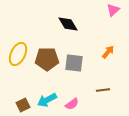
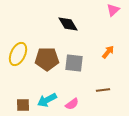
brown square: rotated 24 degrees clockwise
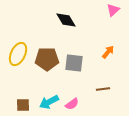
black diamond: moved 2 px left, 4 px up
brown line: moved 1 px up
cyan arrow: moved 2 px right, 2 px down
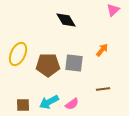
orange arrow: moved 6 px left, 2 px up
brown pentagon: moved 1 px right, 6 px down
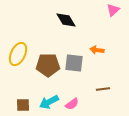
orange arrow: moved 5 px left; rotated 120 degrees counterclockwise
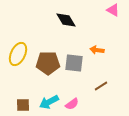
pink triangle: rotated 48 degrees counterclockwise
brown pentagon: moved 2 px up
brown line: moved 2 px left, 3 px up; rotated 24 degrees counterclockwise
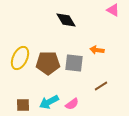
yellow ellipse: moved 2 px right, 4 px down
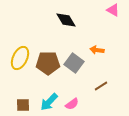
gray square: rotated 30 degrees clockwise
cyan arrow: rotated 18 degrees counterclockwise
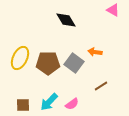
orange arrow: moved 2 px left, 2 px down
